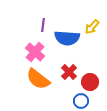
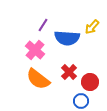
purple line: rotated 24 degrees clockwise
pink cross: moved 2 px up
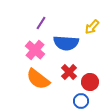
purple line: moved 2 px left, 2 px up
blue semicircle: moved 1 px left, 5 px down
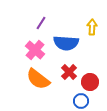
yellow arrow: rotated 140 degrees clockwise
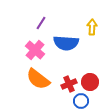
red cross: moved 12 px down; rotated 21 degrees clockwise
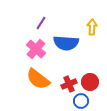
pink cross: moved 1 px right, 1 px up
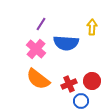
purple line: moved 1 px down
red circle: moved 2 px right, 1 px up
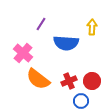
pink cross: moved 13 px left, 4 px down
red cross: moved 3 px up
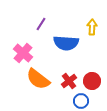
red cross: rotated 14 degrees counterclockwise
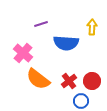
purple line: rotated 40 degrees clockwise
